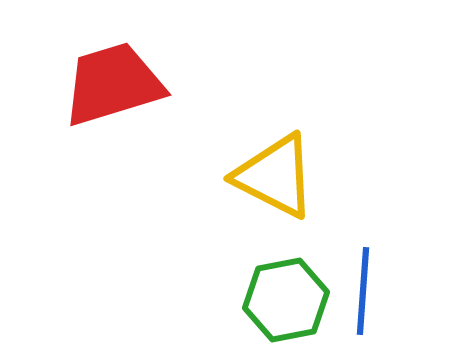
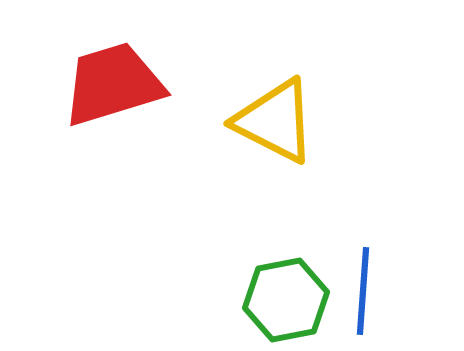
yellow triangle: moved 55 px up
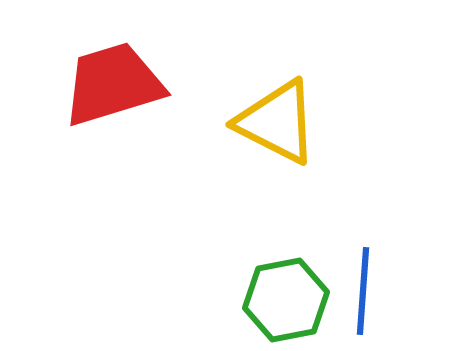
yellow triangle: moved 2 px right, 1 px down
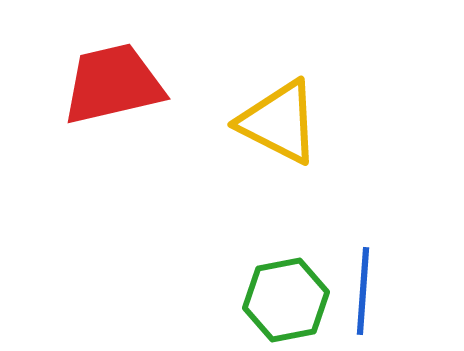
red trapezoid: rotated 4 degrees clockwise
yellow triangle: moved 2 px right
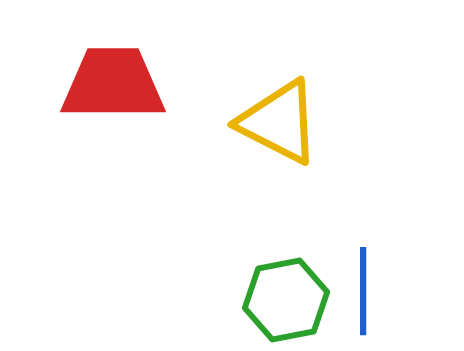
red trapezoid: rotated 13 degrees clockwise
blue line: rotated 4 degrees counterclockwise
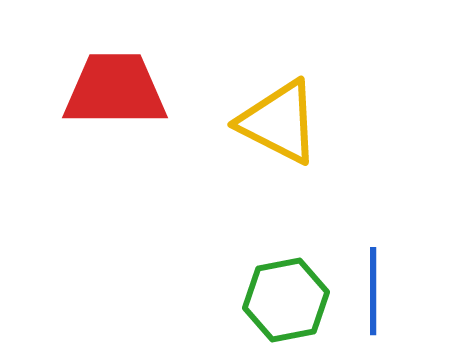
red trapezoid: moved 2 px right, 6 px down
blue line: moved 10 px right
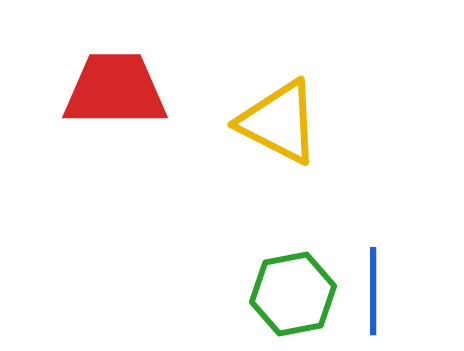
green hexagon: moved 7 px right, 6 px up
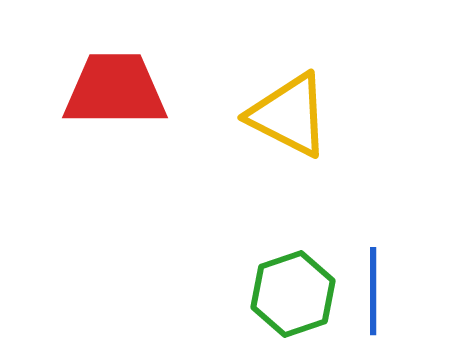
yellow triangle: moved 10 px right, 7 px up
green hexagon: rotated 8 degrees counterclockwise
